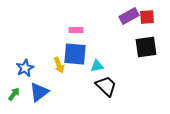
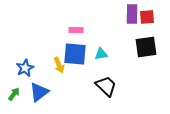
purple rectangle: moved 3 px right, 2 px up; rotated 60 degrees counterclockwise
cyan triangle: moved 4 px right, 12 px up
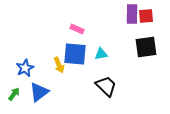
red square: moved 1 px left, 1 px up
pink rectangle: moved 1 px right, 1 px up; rotated 24 degrees clockwise
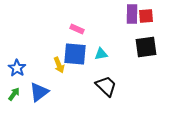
blue star: moved 8 px left; rotated 12 degrees counterclockwise
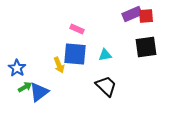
purple rectangle: rotated 66 degrees clockwise
cyan triangle: moved 4 px right, 1 px down
green arrow: moved 11 px right, 7 px up; rotated 24 degrees clockwise
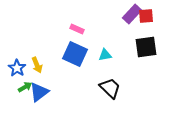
purple rectangle: rotated 24 degrees counterclockwise
blue square: rotated 20 degrees clockwise
yellow arrow: moved 22 px left
black trapezoid: moved 4 px right, 2 px down
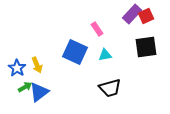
red square: rotated 21 degrees counterclockwise
pink rectangle: moved 20 px right; rotated 32 degrees clockwise
blue square: moved 2 px up
black trapezoid: rotated 120 degrees clockwise
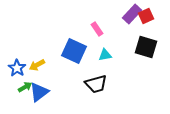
black square: rotated 25 degrees clockwise
blue square: moved 1 px left, 1 px up
yellow arrow: rotated 84 degrees clockwise
black trapezoid: moved 14 px left, 4 px up
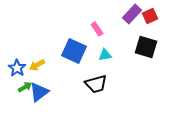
red square: moved 4 px right
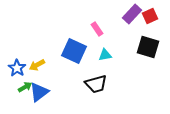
black square: moved 2 px right
